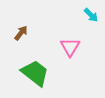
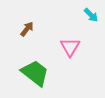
brown arrow: moved 6 px right, 4 px up
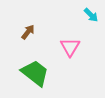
brown arrow: moved 1 px right, 3 px down
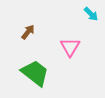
cyan arrow: moved 1 px up
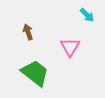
cyan arrow: moved 4 px left, 1 px down
brown arrow: rotated 56 degrees counterclockwise
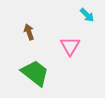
brown arrow: moved 1 px right
pink triangle: moved 1 px up
